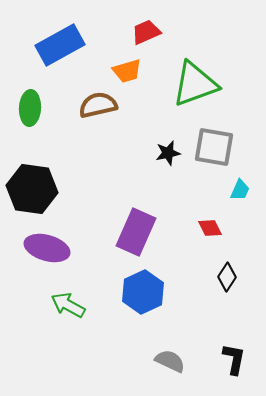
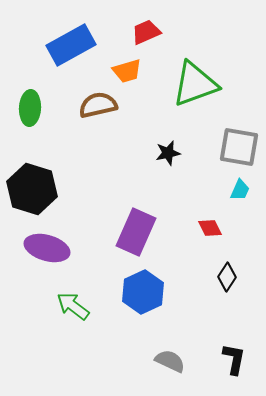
blue rectangle: moved 11 px right
gray square: moved 25 px right
black hexagon: rotated 9 degrees clockwise
green arrow: moved 5 px right, 1 px down; rotated 8 degrees clockwise
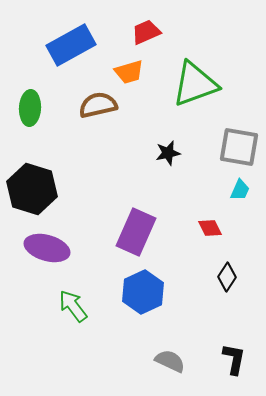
orange trapezoid: moved 2 px right, 1 px down
green arrow: rotated 16 degrees clockwise
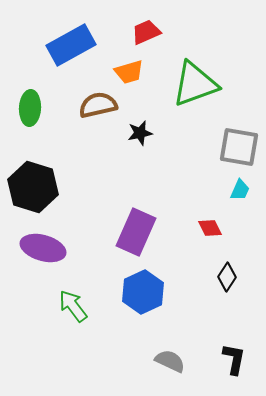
black star: moved 28 px left, 20 px up
black hexagon: moved 1 px right, 2 px up
purple ellipse: moved 4 px left
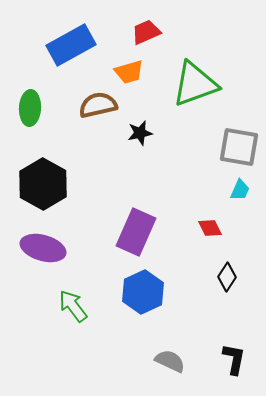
black hexagon: moved 10 px right, 3 px up; rotated 12 degrees clockwise
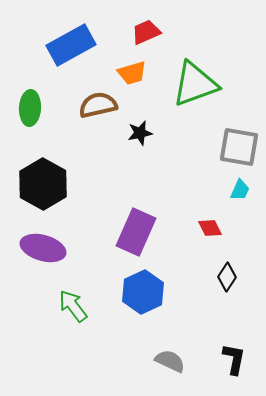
orange trapezoid: moved 3 px right, 1 px down
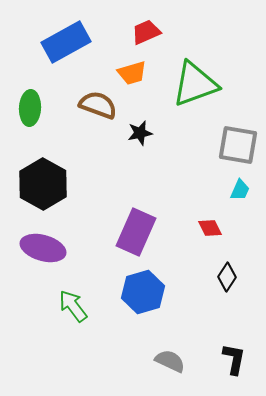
blue rectangle: moved 5 px left, 3 px up
brown semicircle: rotated 33 degrees clockwise
gray square: moved 1 px left, 2 px up
blue hexagon: rotated 9 degrees clockwise
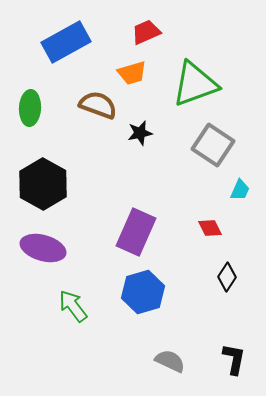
gray square: moved 25 px left; rotated 24 degrees clockwise
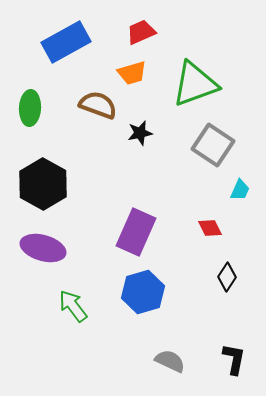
red trapezoid: moved 5 px left
